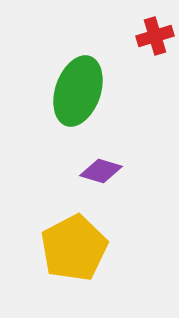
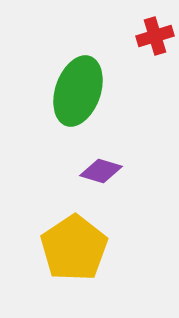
yellow pentagon: rotated 6 degrees counterclockwise
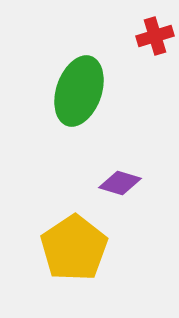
green ellipse: moved 1 px right
purple diamond: moved 19 px right, 12 px down
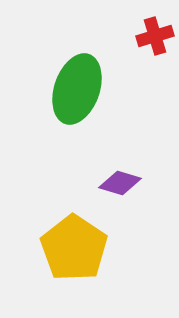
green ellipse: moved 2 px left, 2 px up
yellow pentagon: rotated 4 degrees counterclockwise
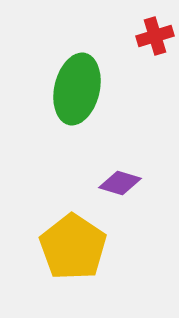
green ellipse: rotated 6 degrees counterclockwise
yellow pentagon: moved 1 px left, 1 px up
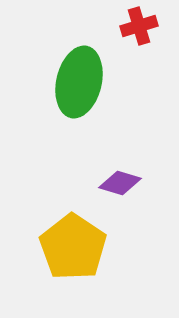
red cross: moved 16 px left, 10 px up
green ellipse: moved 2 px right, 7 px up
